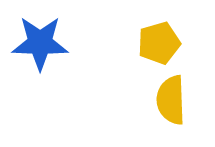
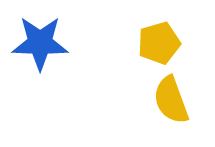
yellow semicircle: rotated 18 degrees counterclockwise
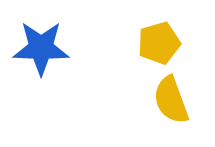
blue star: moved 1 px right, 5 px down
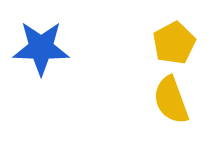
yellow pentagon: moved 15 px right; rotated 12 degrees counterclockwise
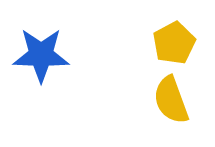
blue star: moved 7 px down
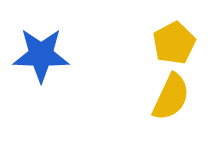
yellow semicircle: moved 3 px up; rotated 135 degrees counterclockwise
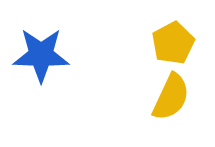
yellow pentagon: moved 1 px left
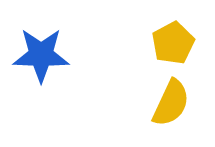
yellow semicircle: moved 6 px down
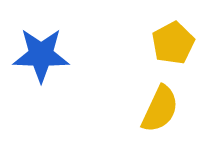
yellow semicircle: moved 11 px left, 6 px down
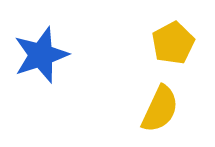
blue star: rotated 20 degrees counterclockwise
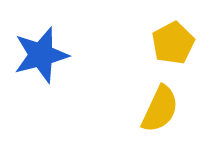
blue star: rotated 4 degrees clockwise
